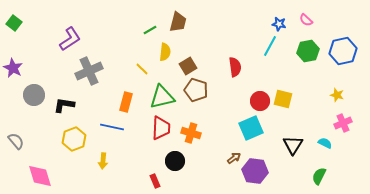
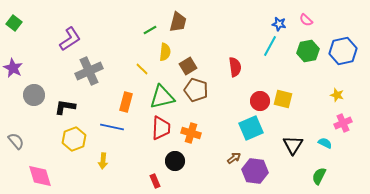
black L-shape: moved 1 px right, 2 px down
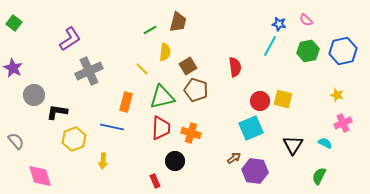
black L-shape: moved 8 px left, 5 px down
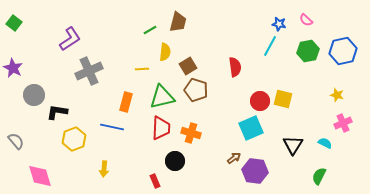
yellow line: rotated 48 degrees counterclockwise
yellow arrow: moved 1 px right, 8 px down
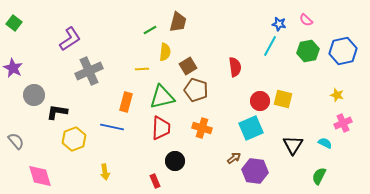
orange cross: moved 11 px right, 5 px up
yellow arrow: moved 1 px right, 3 px down; rotated 14 degrees counterclockwise
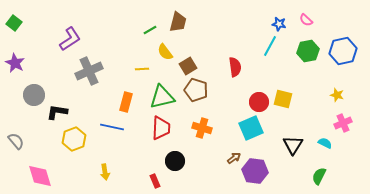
yellow semicircle: rotated 138 degrees clockwise
purple star: moved 2 px right, 5 px up
red circle: moved 1 px left, 1 px down
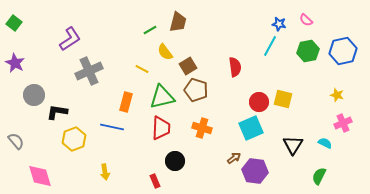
yellow line: rotated 32 degrees clockwise
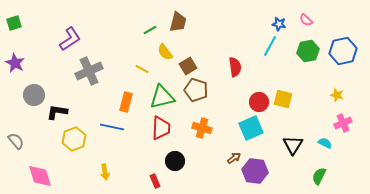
green square: rotated 35 degrees clockwise
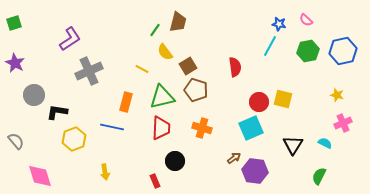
green line: moved 5 px right; rotated 24 degrees counterclockwise
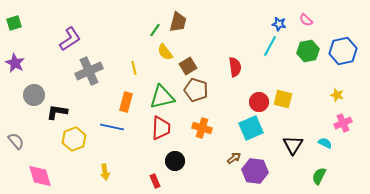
yellow line: moved 8 px left, 1 px up; rotated 48 degrees clockwise
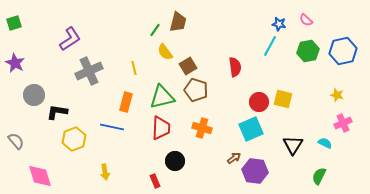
cyan square: moved 1 px down
